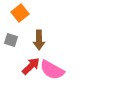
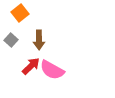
gray square: rotated 24 degrees clockwise
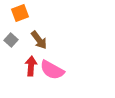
orange square: rotated 18 degrees clockwise
brown arrow: rotated 36 degrees counterclockwise
red arrow: rotated 42 degrees counterclockwise
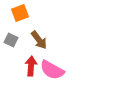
gray square: rotated 16 degrees counterclockwise
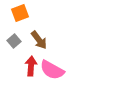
gray square: moved 3 px right, 1 px down; rotated 24 degrees clockwise
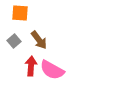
orange square: rotated 24 degrees clockwise
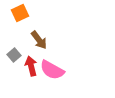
orange square: rotated 30 degrees counterclockwise
gray square: moved 14 px down
red arrow: rotated 18 degrees counterclockwise
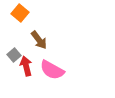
orange square: rotated 24 degrees counterclockwise
red arrow: moved 5 px left
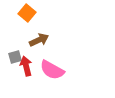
orange square: moved 7 px right
brown arrow: rotated 78 degrees counterclockwise
gray square: moved 1 px right, 2 px down; rotated 24 degrees clockwise
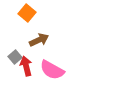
gray square: rotated 24 degrees counterclockwise
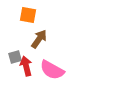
orange square: moved 1 px right, 2 px down; rotated 30 degrees counterclockwise
brown arrow: moved 1 px up; rotated 30 degrees counterclockwise
gray square: rotated 24 degrees clockwise
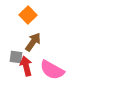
orange square: rotated 36 degrees clockwise
brown arrow: moved 6 px left, 3 px down
gray square: moved 1 px right; rotated 24 degrees clockwise
